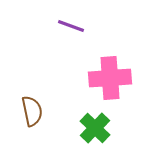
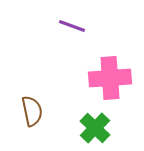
purple line: moved 1 px right
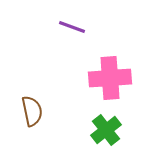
purple line: moved 1 px down
green cross: moved 11 px right, 2 px down; rotated 8 degrees clockwise
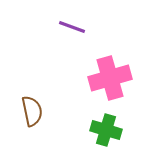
pink cross: rotated 12 degrees counterclockwise
green cross: rotated 36 degrees counterclockwise
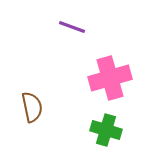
brown semicircle: moved 4 px up
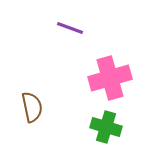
purple line: moved 2 px left, 1 px down
green cross: moved 3 px up
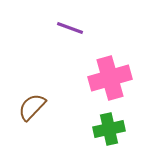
brown semicircle: rotated 124 degrees counterclockwise
green cross: moved 3 px right, 2 px down; rotated 28 degrees counterclockwise
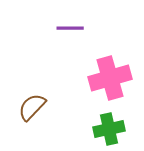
purple line: rotated 20 degrees counterclockwise
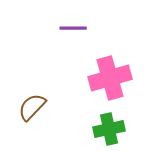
purple line: moved 3 px right
